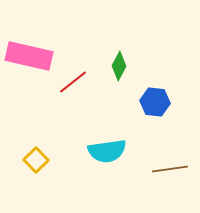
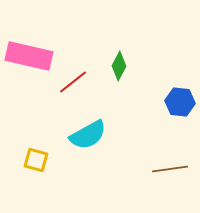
blue hexagon: moved 25 px right
cyan semicircle: moved 19 px left, 16 px up; rotated 21 degrees counterclockwise
yellow square: rotated 30 degrees counterclockwise
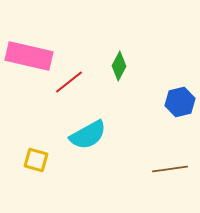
red line: moved 4 px left
blue hexagon: rotated 20 degrees counterclockwise
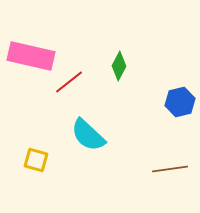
pink rectangle: moved 2 px right
cyan semicircle: rotated 72 degrees clockwise
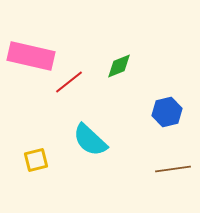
green diamond: rotated 40 degrees clockwise
blue hexagon: moved 13 px left, 10 px down
cyan semicircle: moved 2 px right, 5 px down
yellow square: rotated 30 degrees counterclockwise
brown line: moved 3 px right
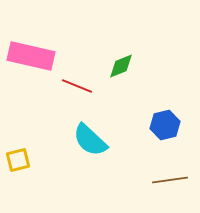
green diamond: moved 2 px right
red line: moved 8 px right, 4 px down; rotated 60 degrees clockwise
blue hexagon: moved 2 px left, 13 px down
yellow square: moved 18 px left
brown line: moved 3 px left, 11 px down
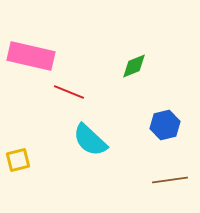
green diamond: moved 13 px right
red line: moved 8 px left, 6 px down
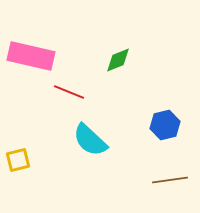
green diamond: moved 16 px left, 6 px up
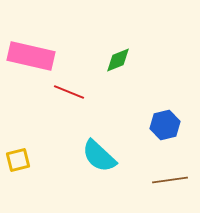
cyan semicircle: moved 9 px right, 16 px down
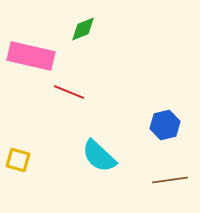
green diamond: moved 35 px left, 31 px up
yellow square: rotated 30 degrees clockwise
